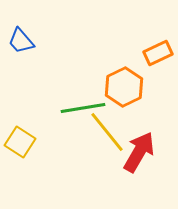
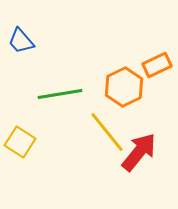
orange rectangle: moved 1 px left, 12 px down
green line: moved 23 px left, 14 px up
red arrow: rotated 9 degrees clockwise
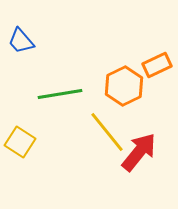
orange hexagon: moved 1 px up
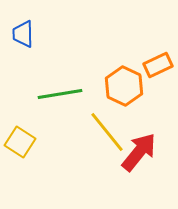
blue trapezoid: moved 2 px right, 7 px up; rotated 40 degrees clockwise
orange rectangle: moved 1 px right
orange hexagon: rotated 9 degrees counterclockwise
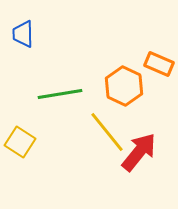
orange rectangle: moved 1 px right, 1 px up; rotated 48 degrees clockwise
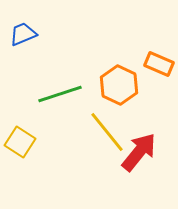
blue trapezoid: rotated 68 degrees clockwise
orange hexagon: moved 5 px left, 1 px up
green line: rotated 9 degrees counterclockwise
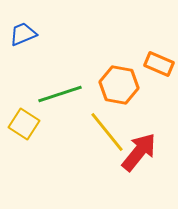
orange hexagon: rotated 15 degrees counterclockwise
yellow square: moved 4 px right, 18 px up
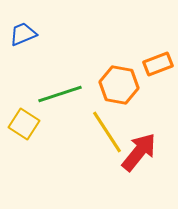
orange rectangle: moved 1 px left; rotated 44 degrees counterclockwise
yellow line: rotated 6 degrees clockwise
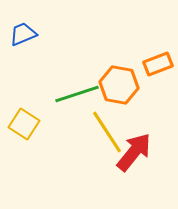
green line: moved 17 px right
red arrow: moved 5 px left
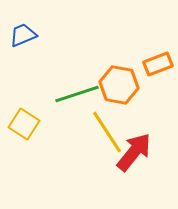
blue trapezoid: moved 1 px down
